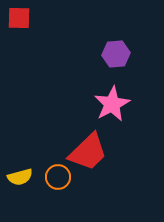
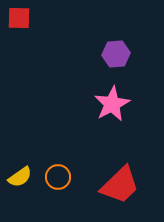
red trapezoid: moved 32 px right, 33 px down
yellow semicircle: rotated 20 degrees counterclockwise
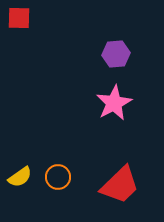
pink star: moved 2 px right, 1 px up
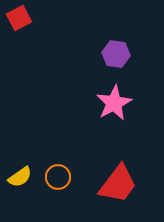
red square: rotated 30 degrees counterclockwise
purple hexagon: rotated 12 degrees clockwise
red trapezoid: moved 2 px left, 1 px up; rotated 9 degrees counterclockwise
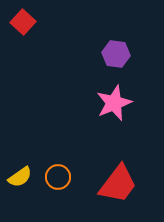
red square: moved 4 px right, 4 px down; rotated 20 degrees counterclockwise
pink star: rotated 6 degrees clockwise
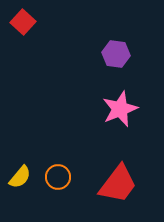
pink star: moved 6 px right, 6 px down
yellow semicircle: rotated 15 degrees counterclockwise
